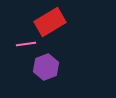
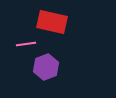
red rectangle: moved 2 px right; rotated 44 degrees clockwise
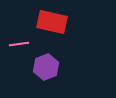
pink line: moved 7 px left
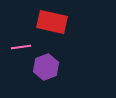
pink line: moved 2 px right, 3 px down
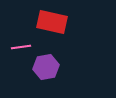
purple hexagon: rotated 10 degrees clockwise
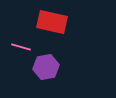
pink line: rotated 24 degrees clockwise
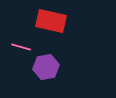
red rectangle: moved 1 px left, 1 px up
